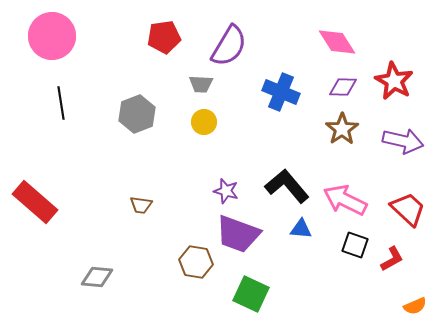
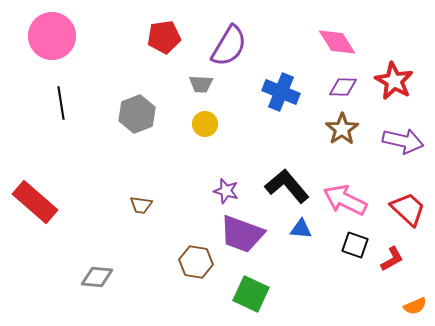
yellow circle: moved 1 px right, 2 px down
purple trapezoid: moved 4 px right
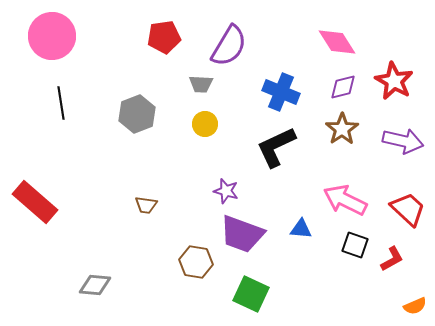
purple diamond: rotated 16 degrees counterclockwise
black L-shape: moved 11 px left, 39 px up; rotated 75 degrees counterclockwise
brown trapezoid: moved 5 px right
gray diamond: moved 2 px left, 8 px down
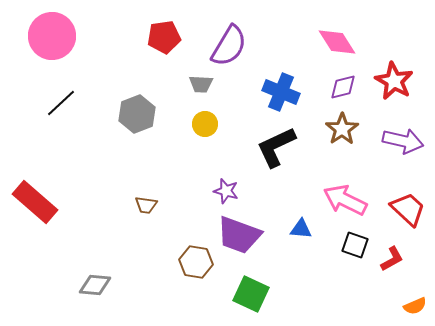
black line: rotated 56 degrees clockwise
purple trapezoid: moved 3 px left, 1 px down
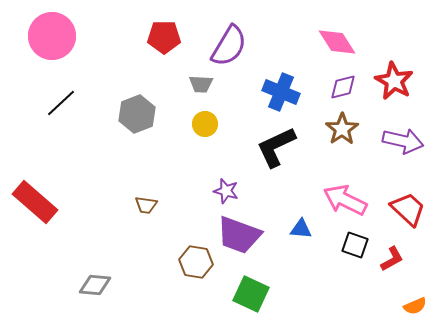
red pentagon: rotated 8 degrees clockwise
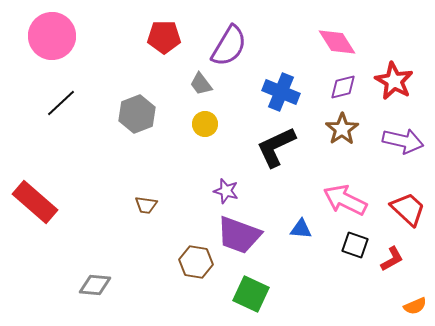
gray trapezoid: rotated 50 degrees clockwise
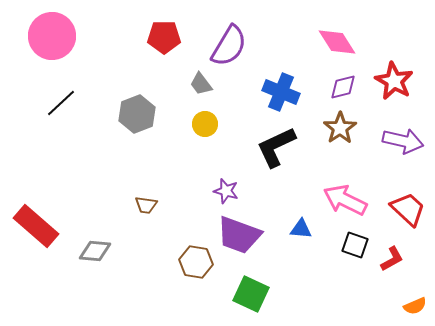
brown star: moved 2 px left, 1 px up
red rectangle: moved 1 px right, 24 px down
gray diamond: moved 34 px up
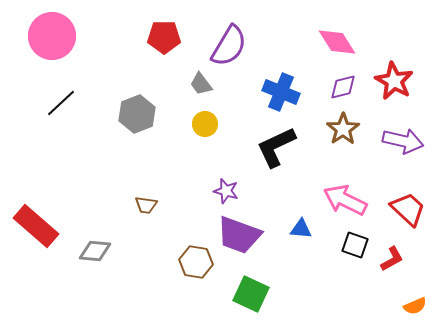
brown star: moved 3 px right, 1 px down
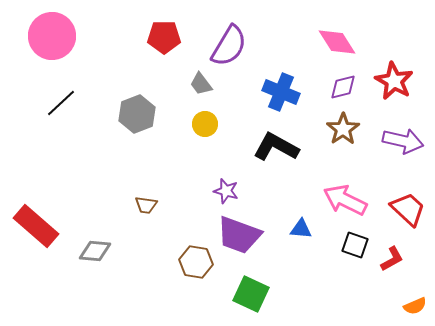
black L-shape: rotated 54 degrees clockwise
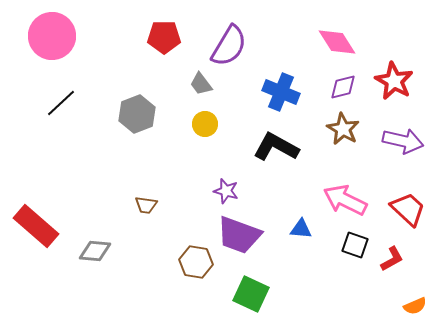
brown star: rotated 8 degrees counterclockwise
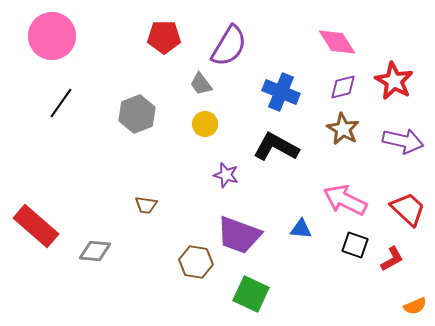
black line: rotated 12 degrees counterclockwise
purple star: moved 16 px up
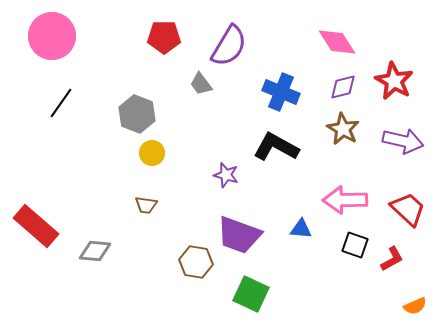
gray hexagon: rotated 18 degrees counterclockwise
yellow circle: moved 53 px left, 29 px down
pink arrow: rotated 27 degrees counterclockwise
